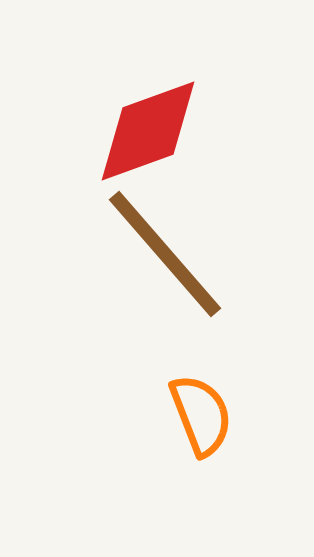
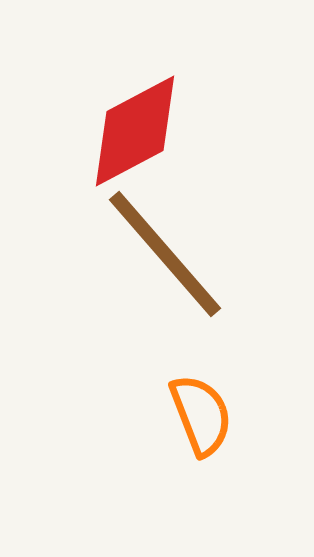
red diamond: moved 13 px left; rotated 8 degrees counterclockwise
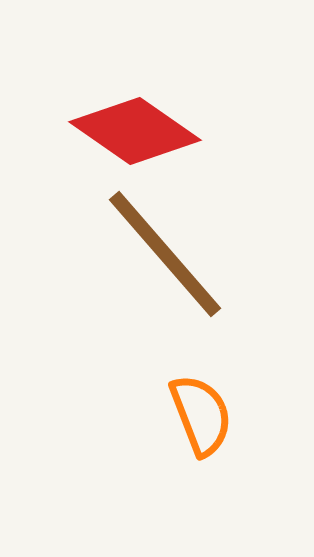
red diamond: rotated 63 degrees clockwise
